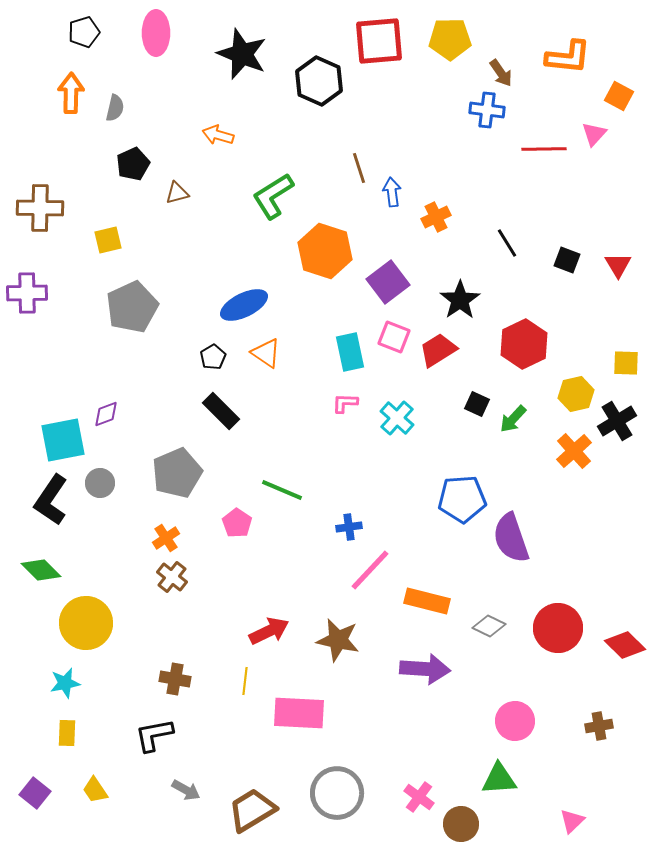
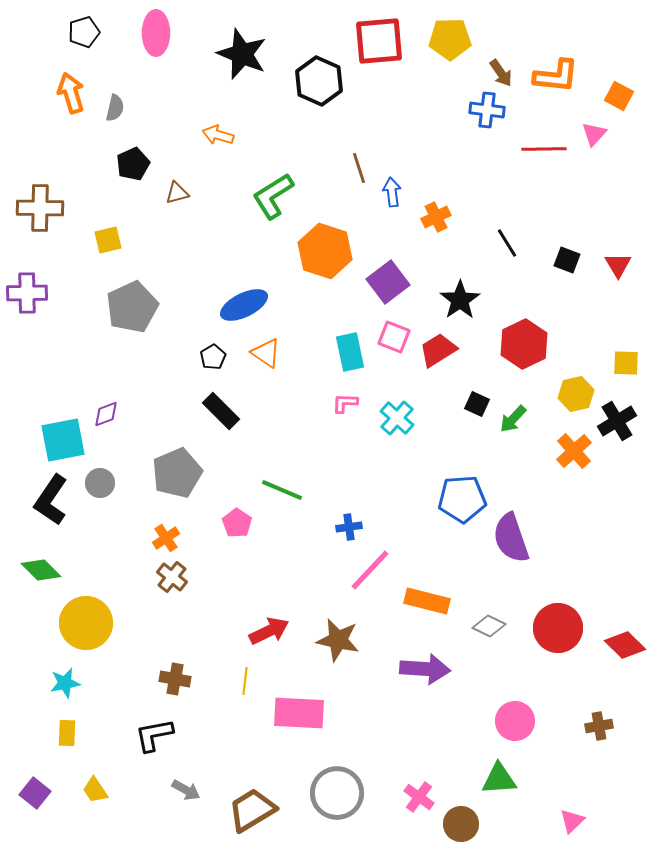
orange L-shape at (568, 57): moved 12 px left, 19 px down
orange arrow at (71, 93): rotated 18 degrees counterclockwise
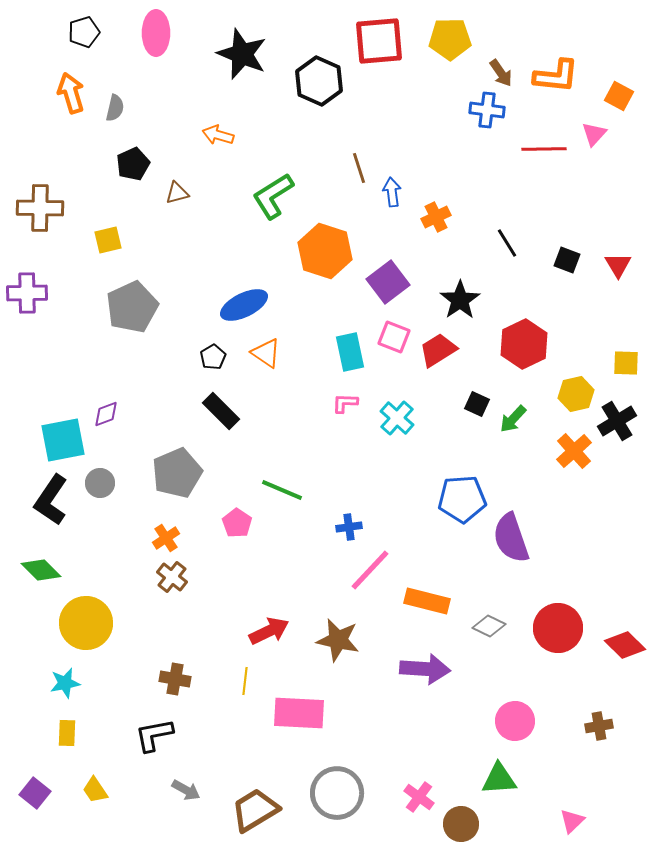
brown trapezoid at (252, 810): moved 3 px right
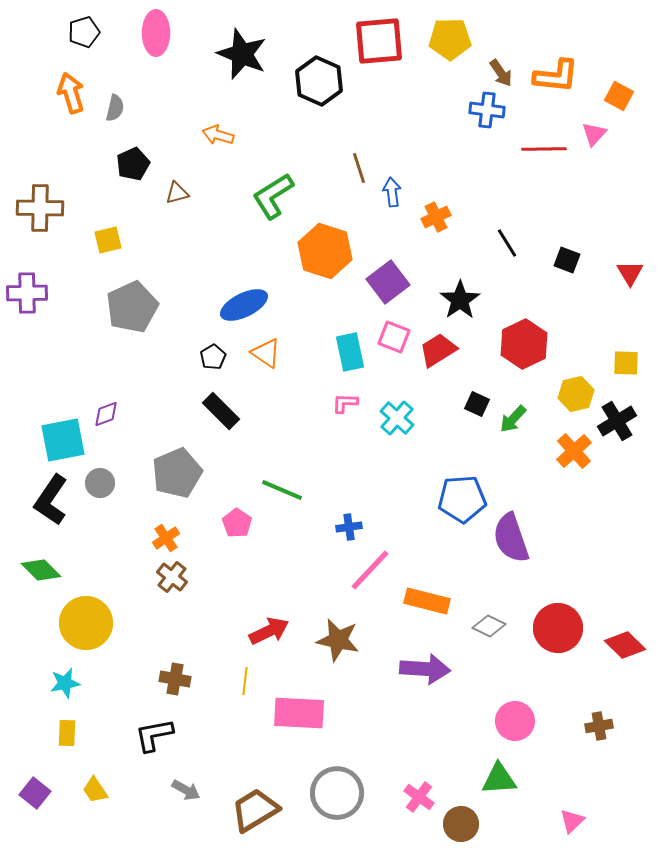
red triangle at (618, 265): moved 12 px right, 8 px down
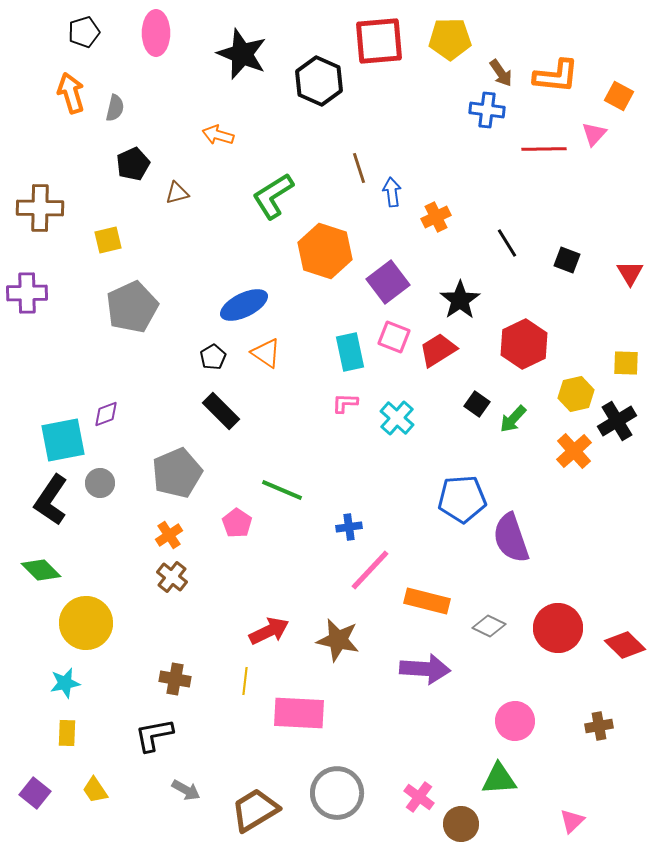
black square at (477, 404): rotated 10 degrees clockwise
orange cross at (166, 538): moved 3 px right, 3 px up
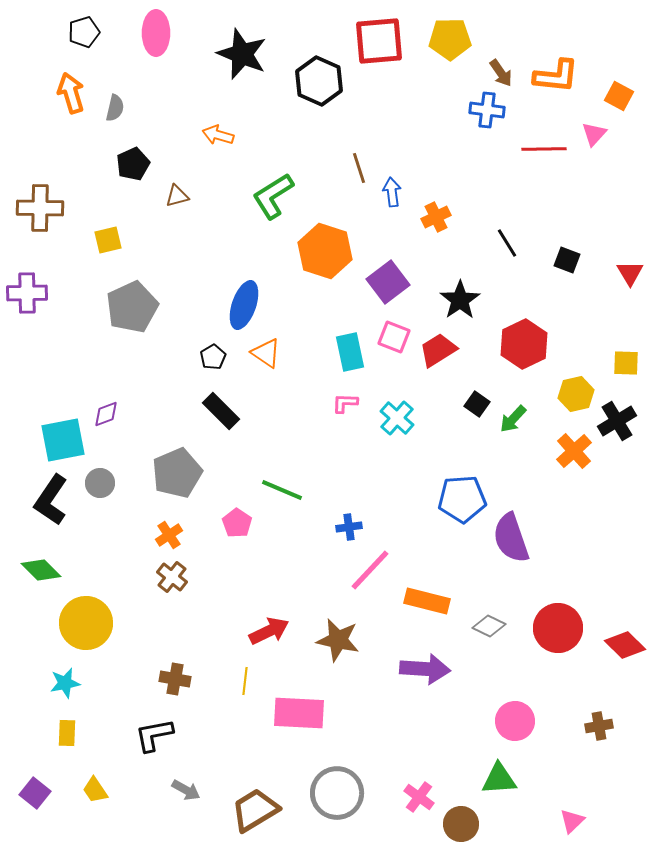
brown triangle at (177, 193): moved 3 px down
blue ellipse at (244, 305): rotated 45 degrees counterclockwise
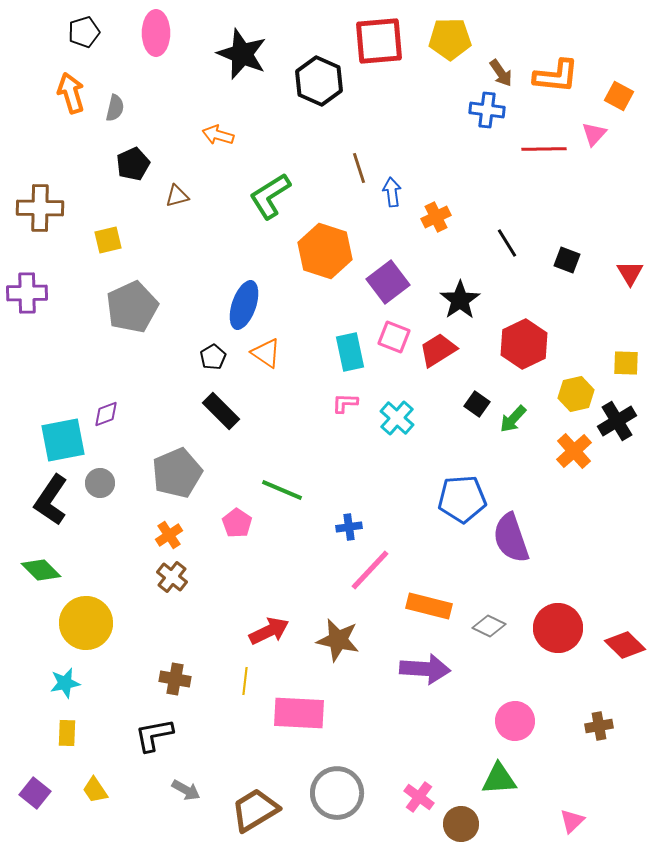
green L-shape at (273, 196): moved 3 px left
orange rectangle at (427, 601): moved 2 px right, 5 px down
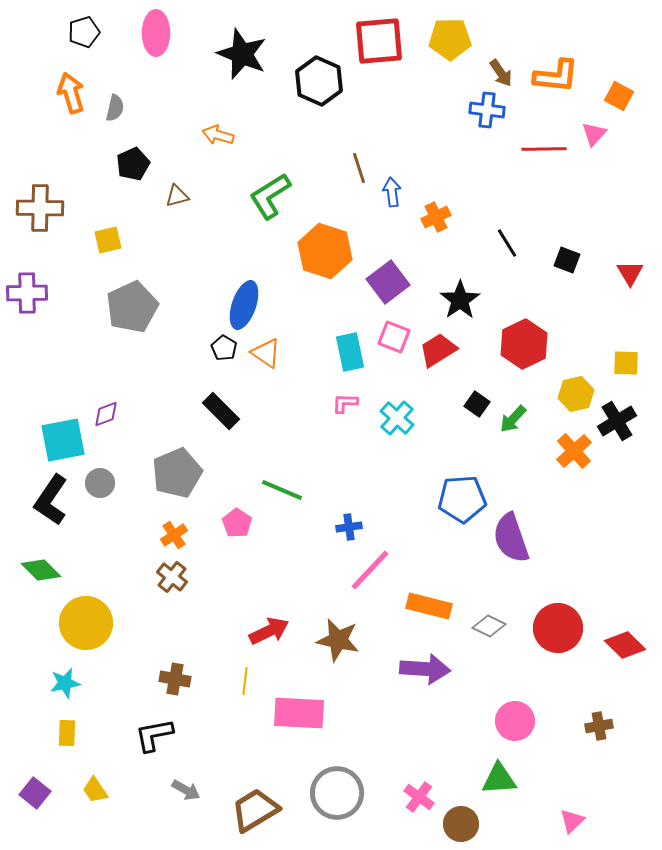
black pentagon at (213, 357): moved 11 px right, 9 px up; rotated 10 degrees counterclockwise
orange cross at (169, 535): moved 5 px right
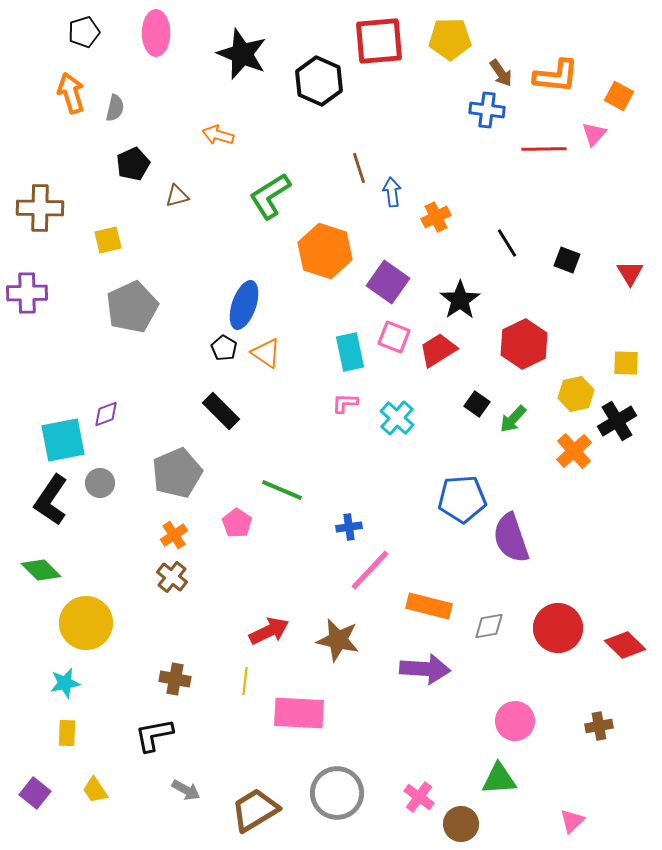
purple square at (388, 282): rotated 18 degrees counterclockwise
gray diamond at (489, 626): rotated 36 degrees counterclockwise
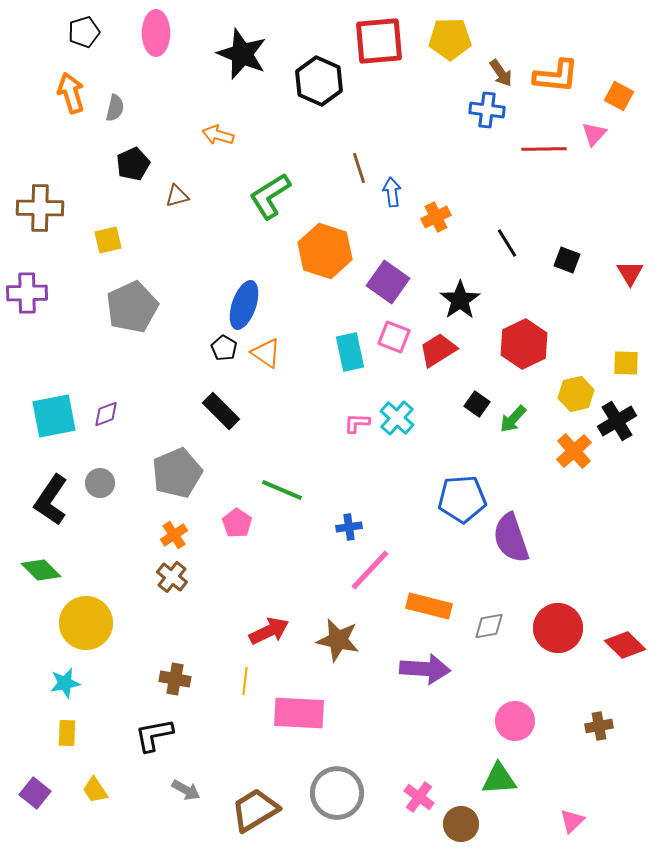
pink L-shape at (345, 403): moved 12 px right, 20 px down
cyan square at (63, 440): moved 9 px left, 24 px up
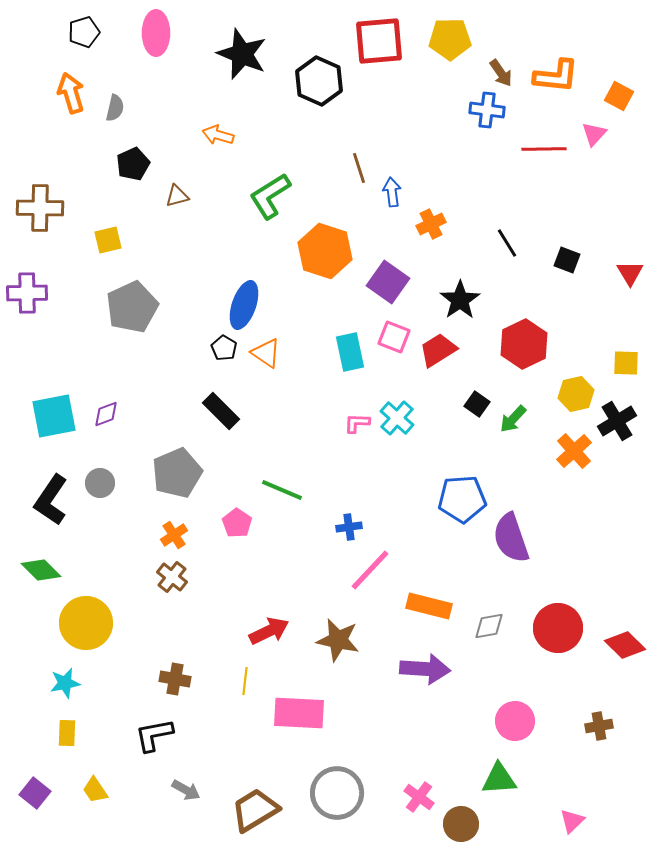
orange cross at (436, 217): moved 5 px left, 7 px down
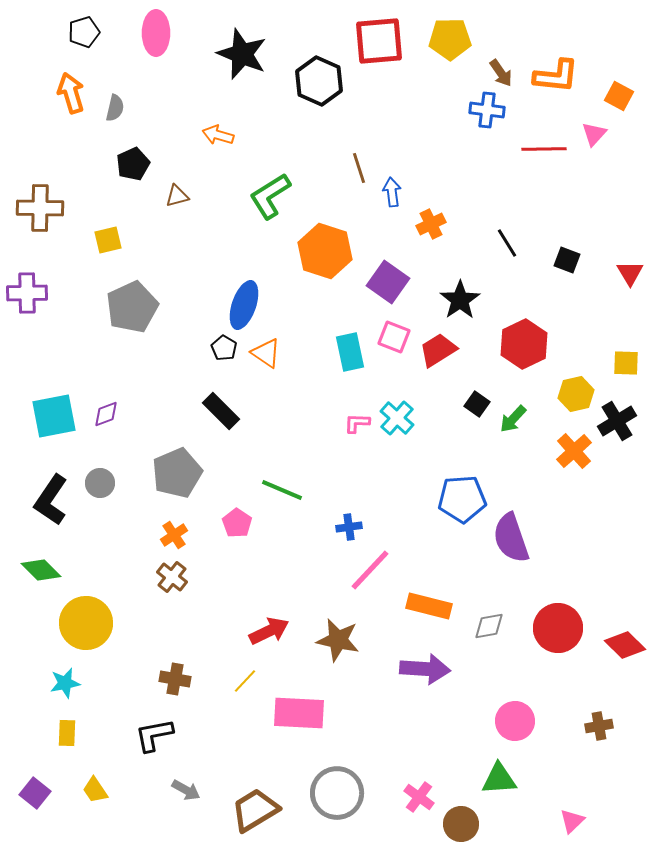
yellow line at (245, 681): rotated 36 degrees clockwise
